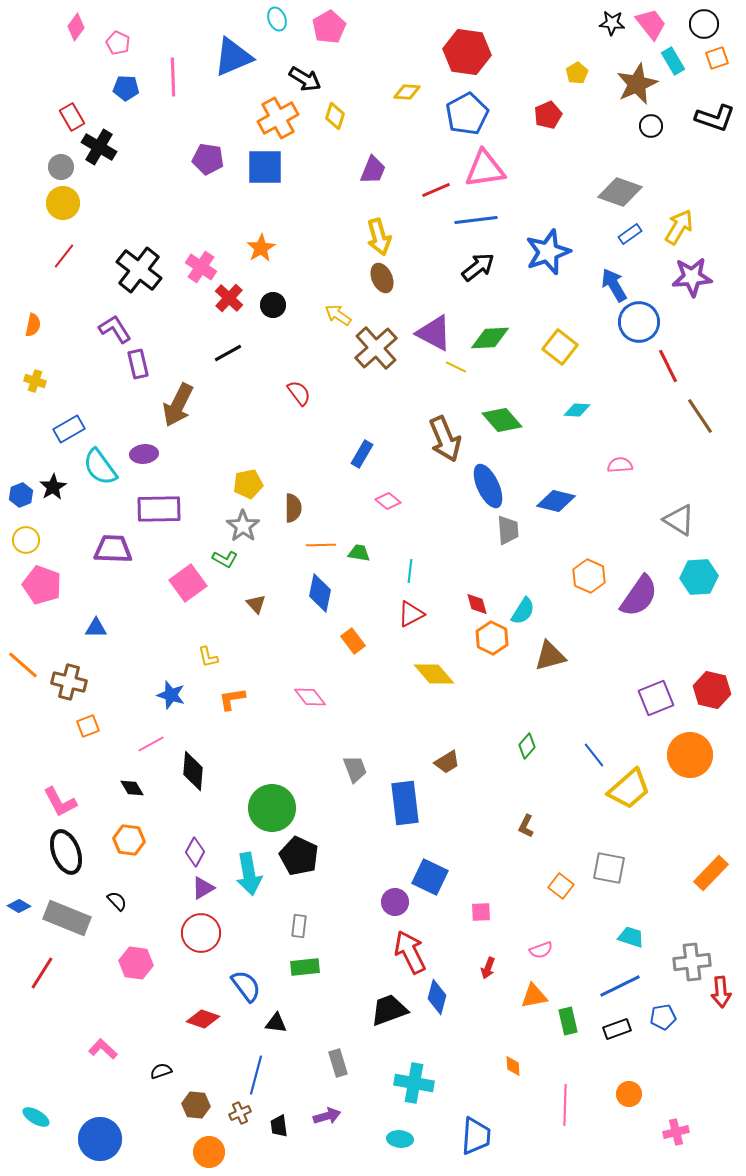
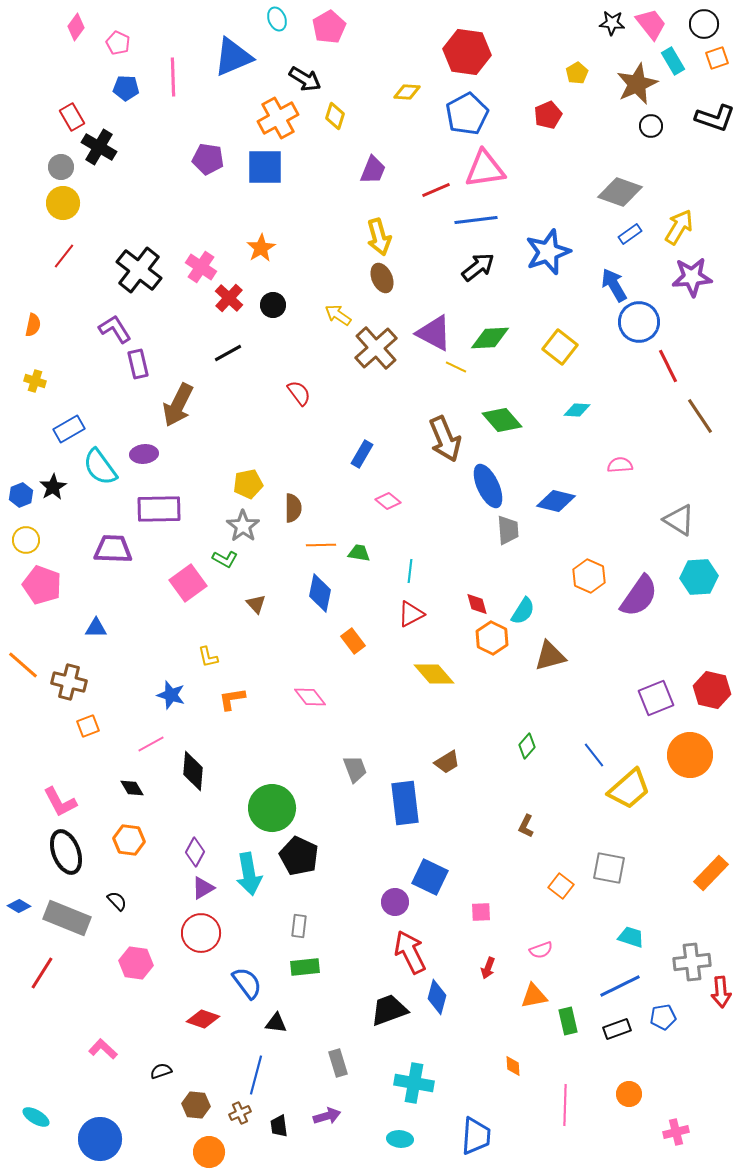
blue semicircle at (246, 986): moved 1 px right, 3 px up
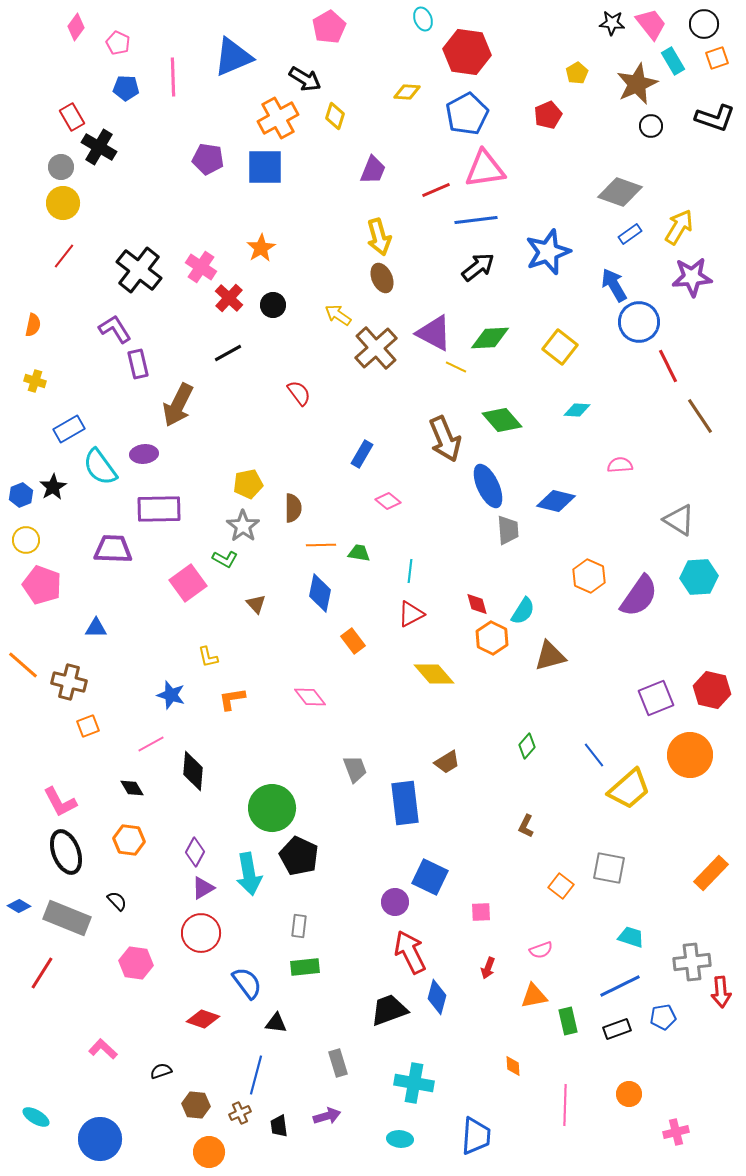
cyan ellipse at (277, 19): moved 146 px right
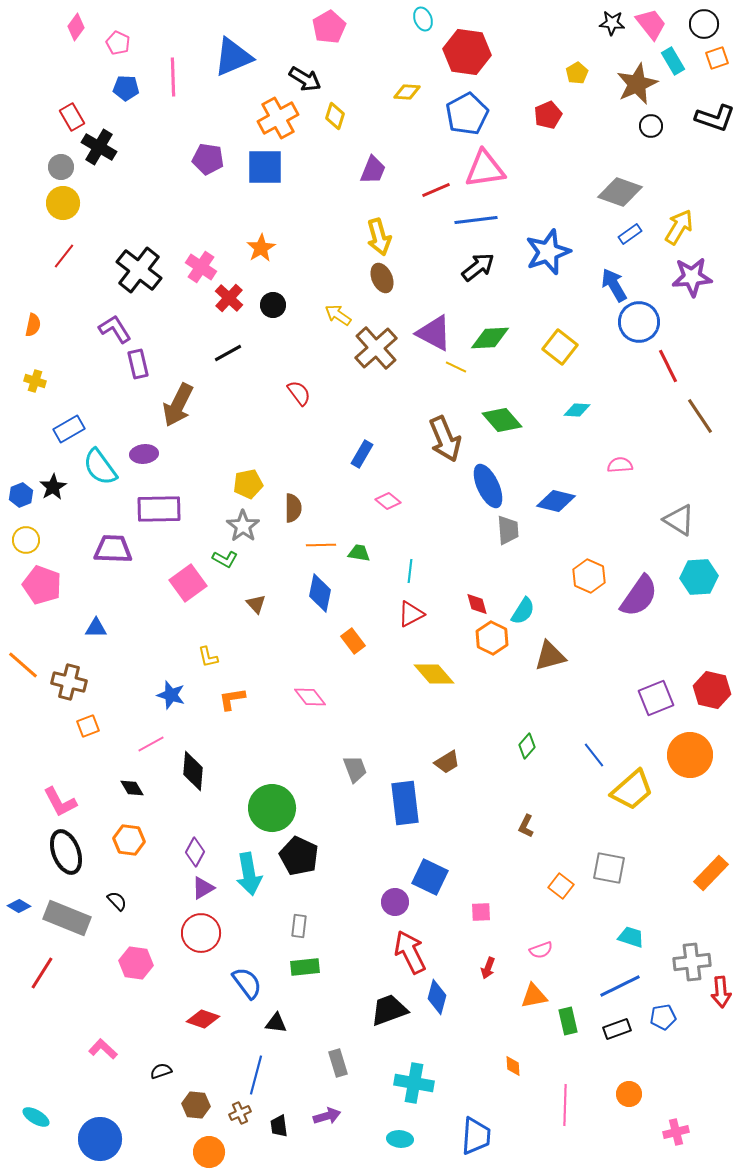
yellow trapezoid at (629, 789): moved 3 px right, 1 px down
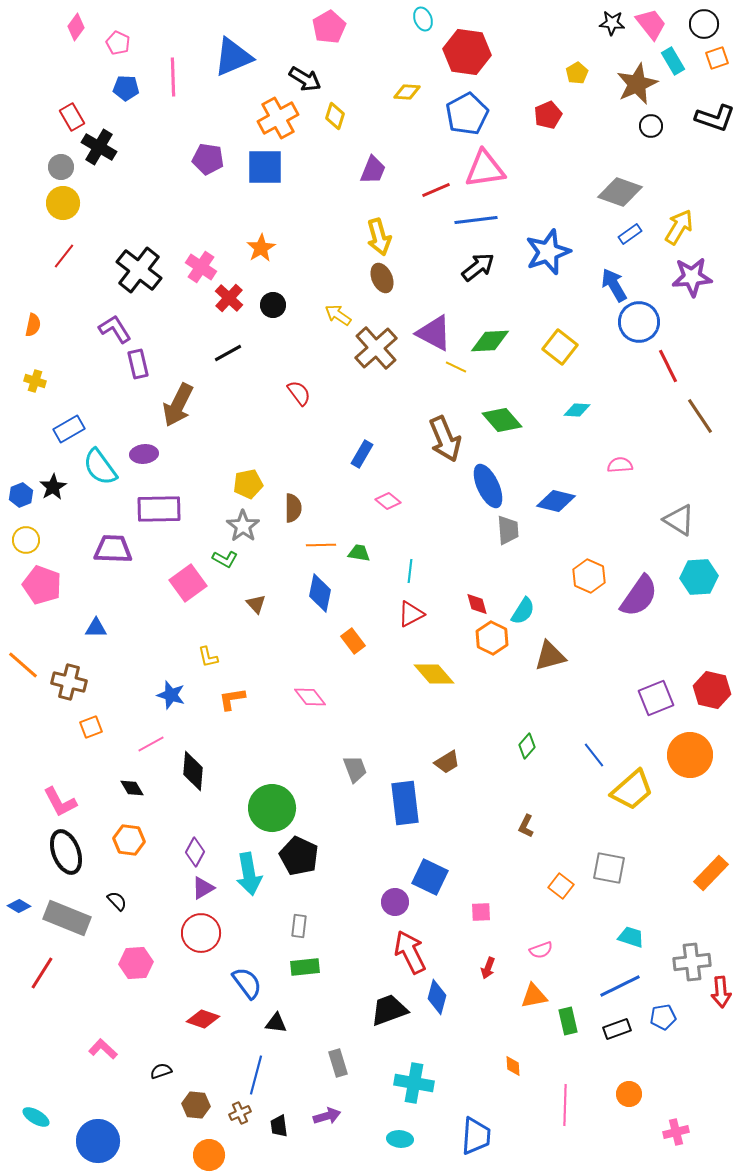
green diamond at (490, 338): moved 3 px down
orange square at (88, 726): moved 3 px right, 1 px down
pink hexagon at (136, 963): rotated 12 degrees counterclockwise
blue circle at (100, 1139): moved 2 px left, 2 px down
orange circle at (209, 1152): moved 3 px down
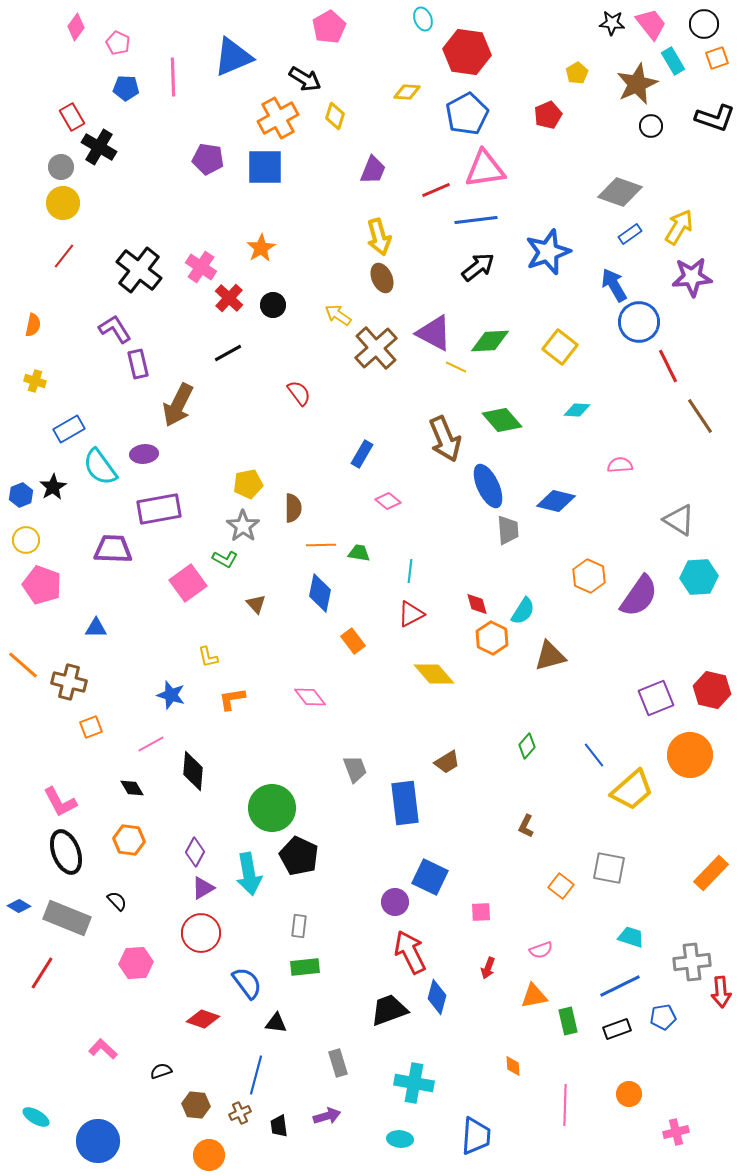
purple rectangle at (159, 509): rotated 9 degrees counterclockwise
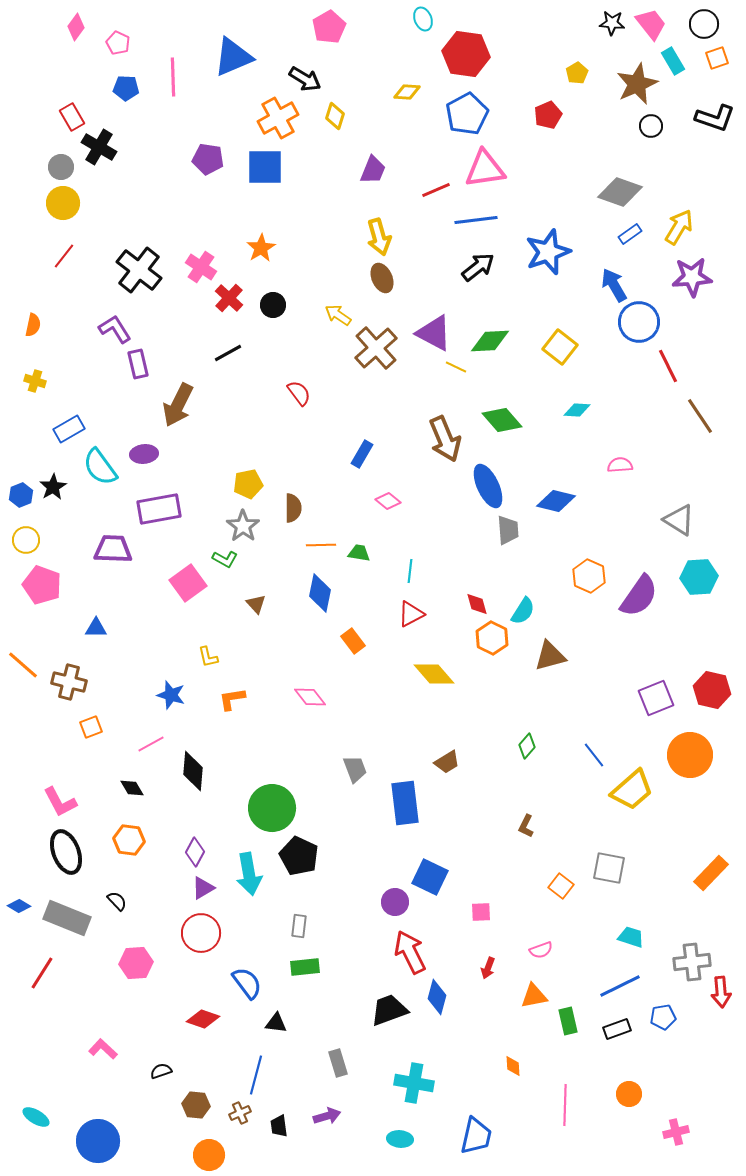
red hexagon at (467, 52): moved 1 px left, 2 px down
blue trapezoid at (476, 1136): rotated 9 degrees clockwise
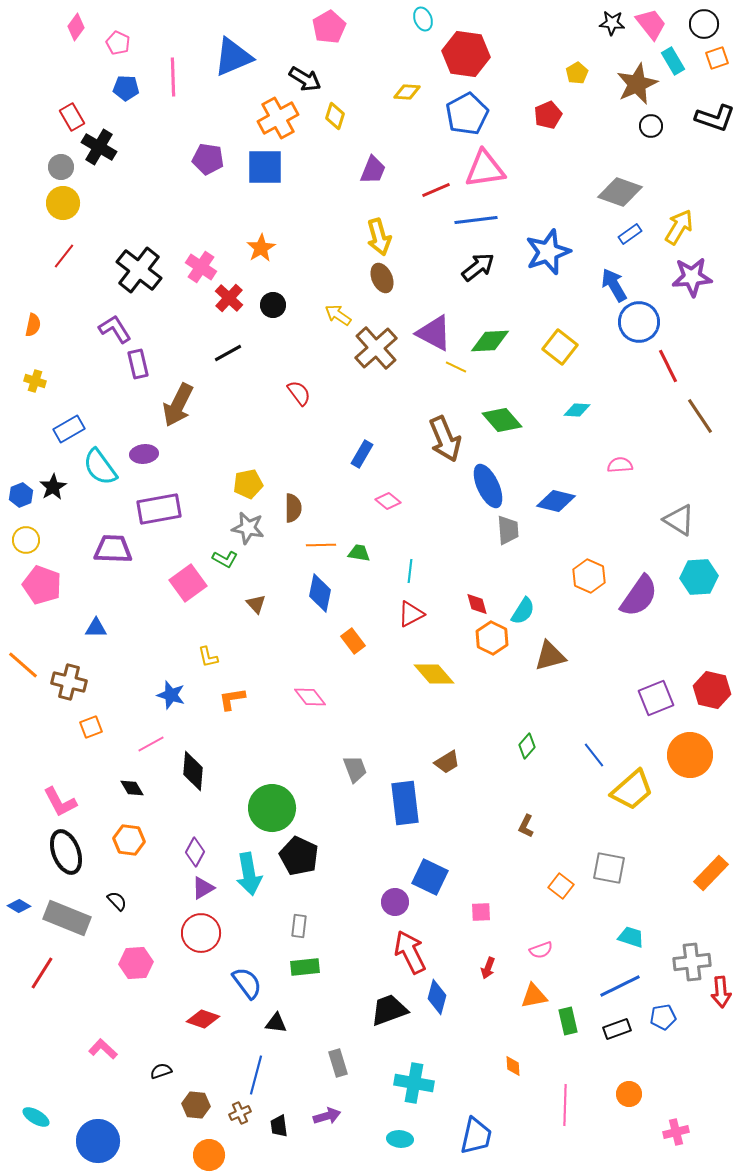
gray star at (243, 526): moved 5 px right, 2 px down; rotated 24 degrees counterclockwise
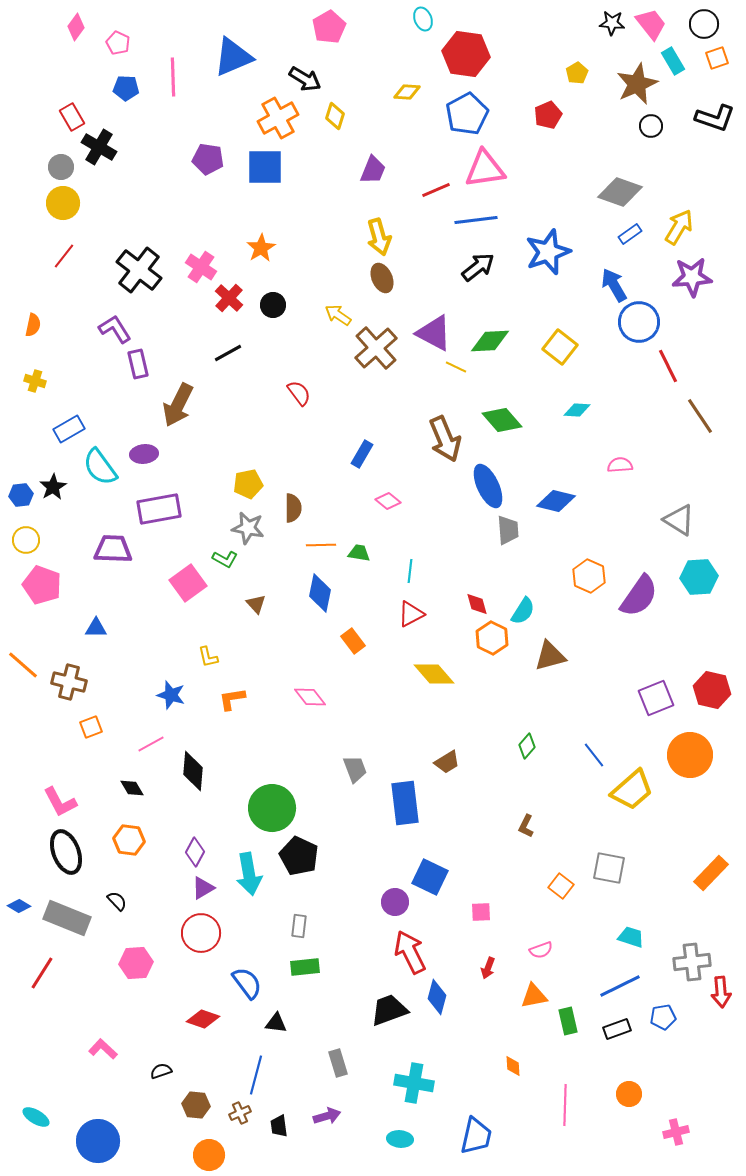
blue hexagon at (21, 495): rotated 15 degrees clockwise
